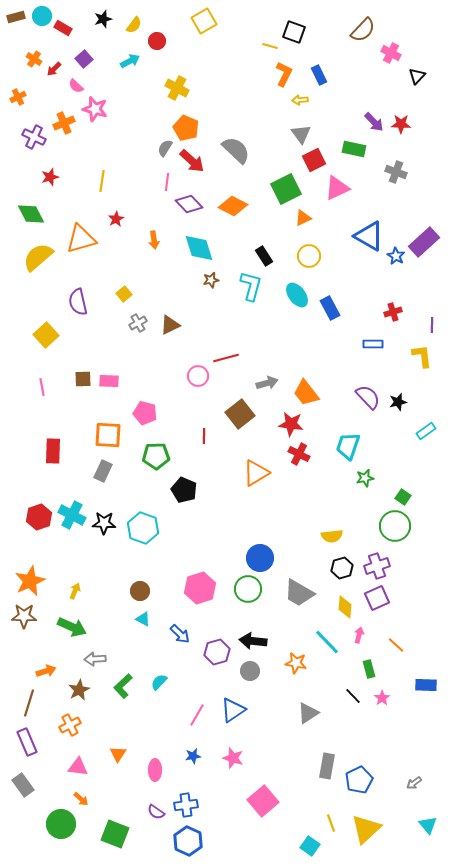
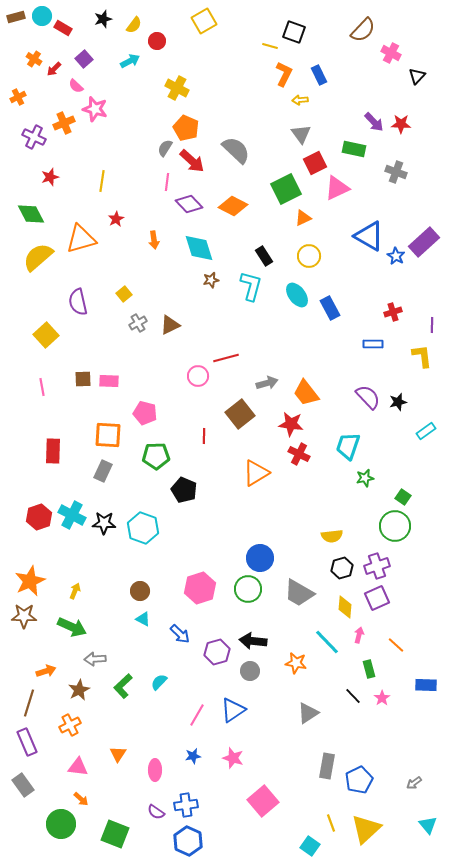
red square at (314, 160): moved 1 px right, 3 px down
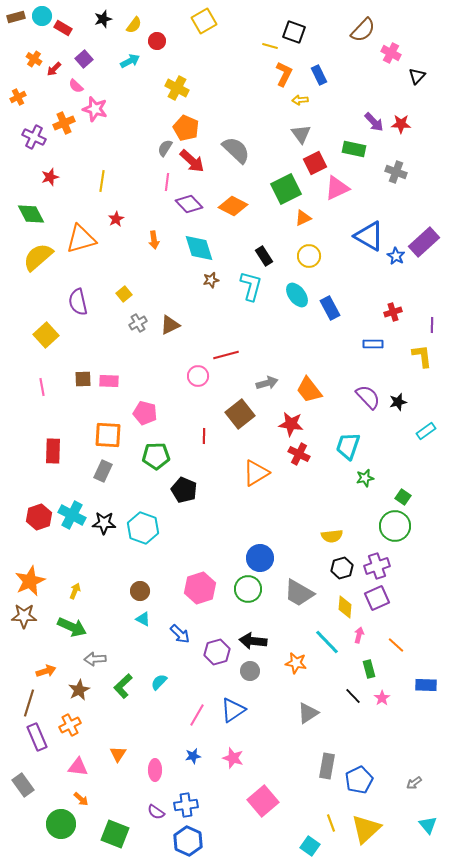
red line at (226, 358): moved 3 px up
orange trapezoid at (306, 393): moved 3 px right, 3 px up
purple rectangle at (27, 742): moved 10 px right, 5 px up
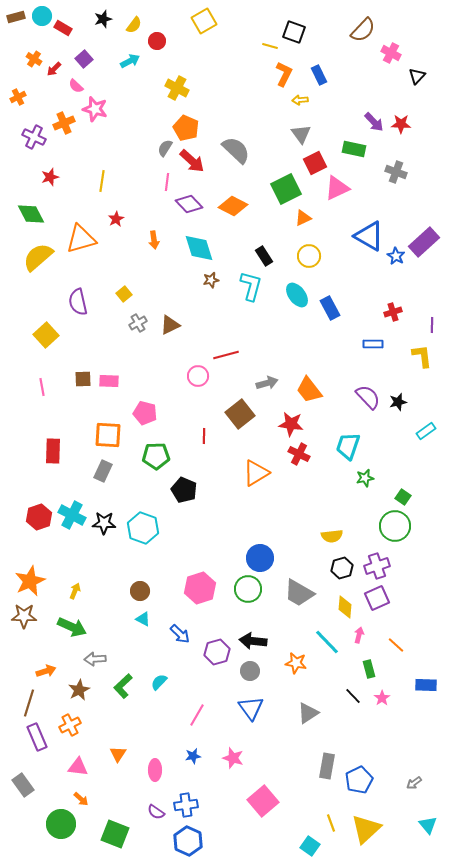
blue triangle at (233, 710): moved 18 px right, 2 px up; rotated 32 degrees counterclockwise
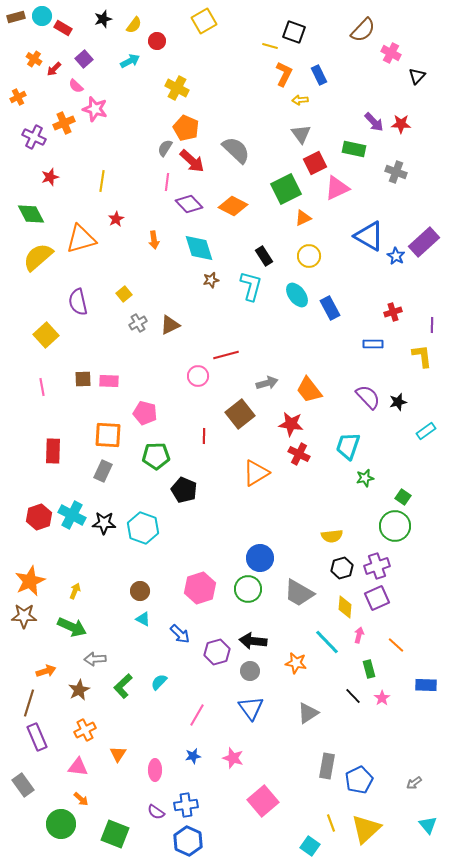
orange cross at (70, 725): moved 15 px right, 5 px down
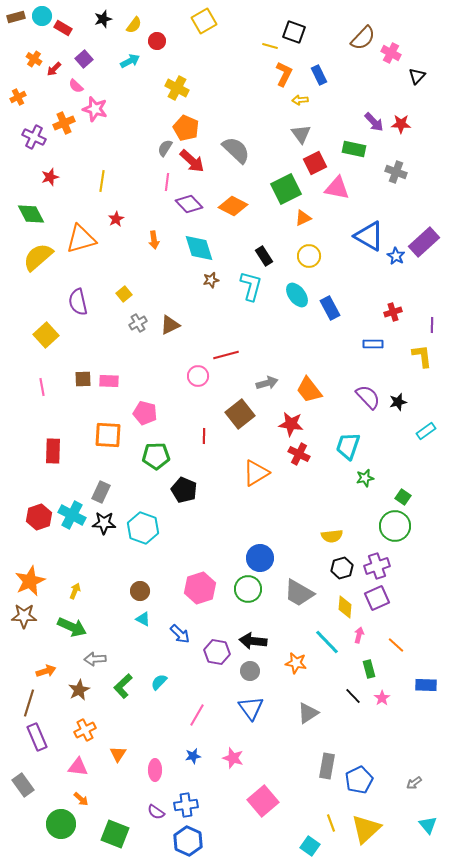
brown semicircle at (363, 30): moved 8 px down
pink triangle at (337, 188): rotated 36 degrees clockwise
gray rectangle at (103, 471): moved 2 px left, 21 px down
purple hexagon at (217, 652): rotated 25 degrees clockwise
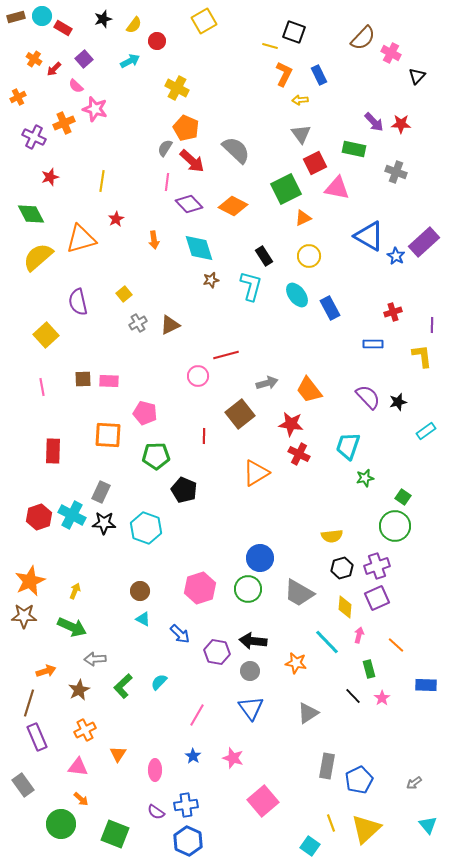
cyan hexagon at (143, 528): moved 3 px right
blue star at (193, 756): rotated 28 degrees counterclockwise
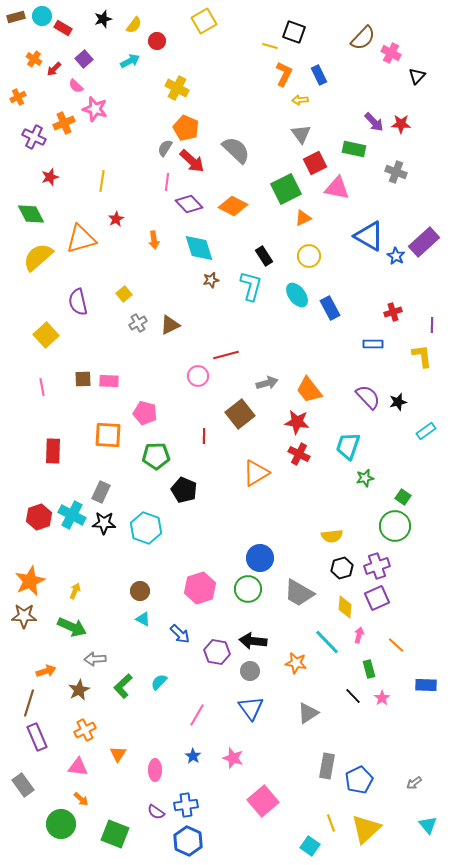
red star at (291, 424): moved 6 px right, 2 px up
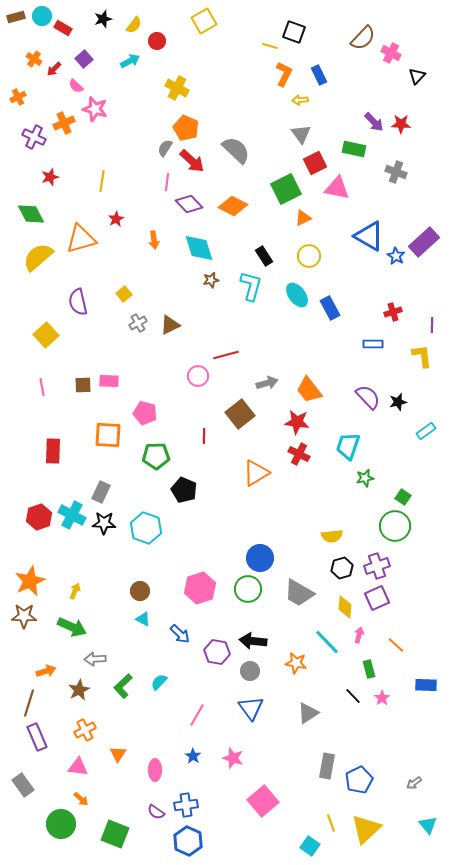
brown square at (83, 379): moved 6 px down
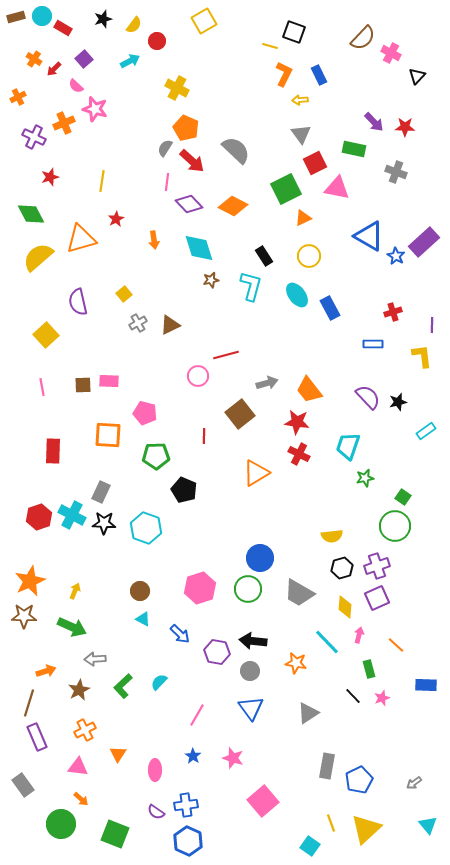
red star at (401, 124): moved 4 px right, 3 px down
pink star at (382, 698): rotated 14 degrees clockwise
